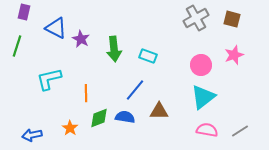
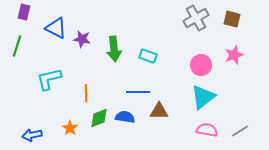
purple star: moved 1 px right; rotated 18 degrees counterclockwise
blue line: moved 3 px right, 2 px down; rotated 50 degrees clockwise
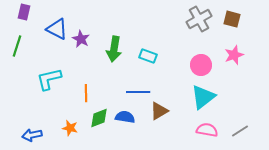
gray cross: moved 3 px right, 1 px down
blue triangle: moved 1 px right, 1 px down
purple star: moved 1 px left; rotated 18 degrees clockwise
green arrow: rotated 15 degrees clockwise
brown triangle: rotated 30 degrees counterclockwise
orange star: rotated 21 degrees counterclockwise
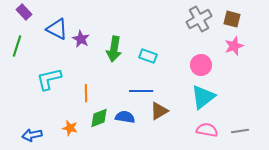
purple rectangle: rotated 56 degrees counterclockwise
pink star: moved 9 px up
blue line: moved 3 px right, 1 px up
gray line: rotated 24 degrees clockwise
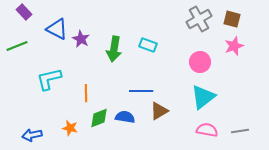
green line: rotated 50 degrees clockwise
cyan rectangle: moved 11 px up
pink circle: moved 1 px left, 3 px up
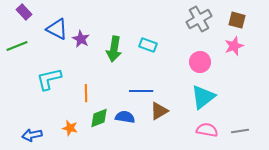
brown square: moved 5 px right, 1 px down
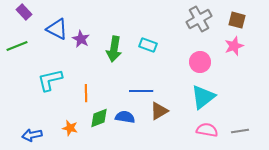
cyan L-shape: moved 1 px right, 1 px down
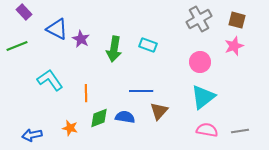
cyan L-shape: rotated 68 degrees clockwise
brown triangle: rotated 18 degrees counterclockwise
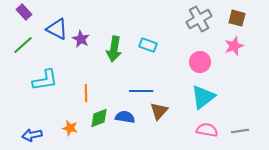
brown square: moved 2 px up
green line: moved 6 px right, 1 px up; rotated 20 degrees counterclockwise
cyan L-shape: moved 5 px left; rotated 116 degrees clockwise
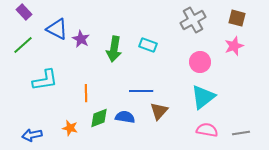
gray cross: moved 6 px left, 1 px down
gray line: moved 1 px right, 2 px down
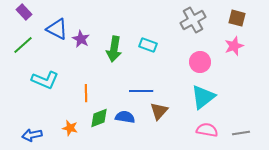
cyan L-shape: rotated 32 degrees clockwise
